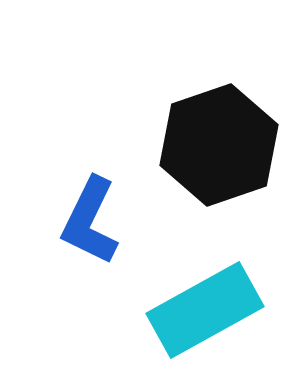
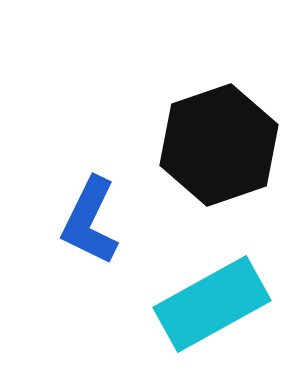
cyan rectangle: moved 7 px right, 6 px up
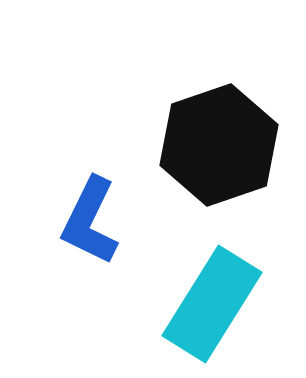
cyan rectangle: rotated 29 degrees counterclockwise
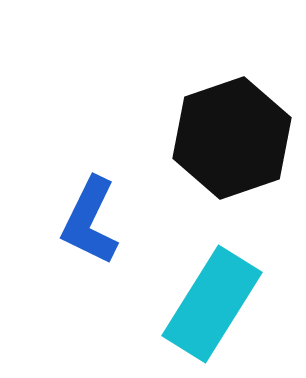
black hexagon: moved 13 px right, 7 px up
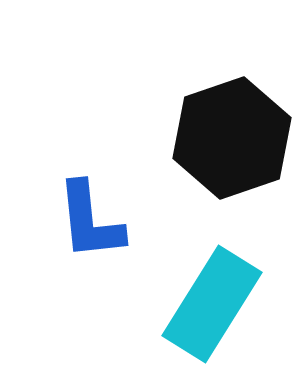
blue L-shape: rotated 32 degrees counterclockwise
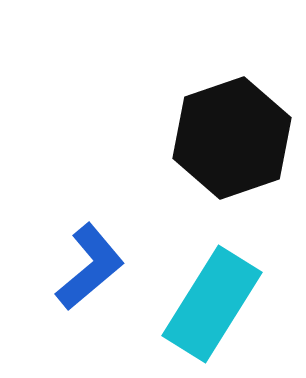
blue L-shape: moved 46 px down; rotated 124 degrees counterclockwise
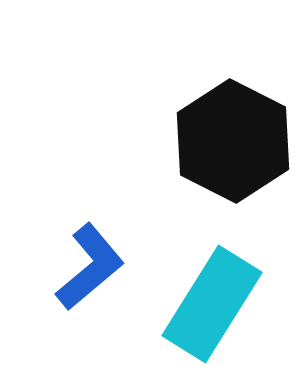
black hexagon: moved 1 px right, 3 px down; rotated 14 degrees counterclockwise
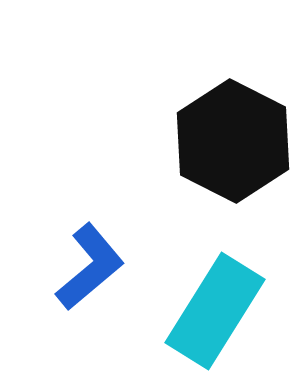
cyan rectangle: moved 3 px right, 7 px down
